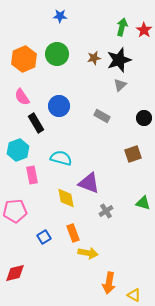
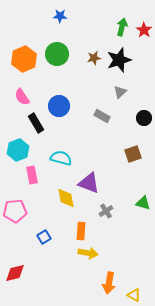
gray triangle: moved 7 px down
orange rectangle: moved 8 px right, 2 px up; rotated 24 degrees clockwise
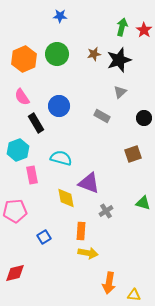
brown star: moved 4 px up
yellow triangle: rotated 24 degrees counterclockwise
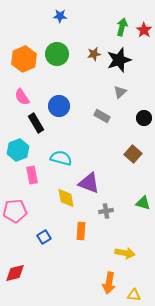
brown square: rotated 30 degrees counterclockwise
gray cross: rotated 24 degrees clockwise
yellow arrow: moved 37 px right
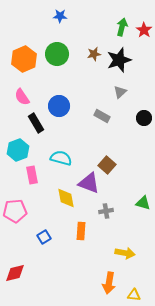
brown square: moved 26 px left, 11 px down
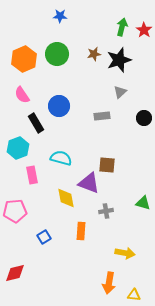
pink semicircle: moved 2 px up
gray rectangle: rotated 35 degrees counterclockwise
cyan hexagon: moved 2 px up
brown square: rotated 36 degrees counterclockwise
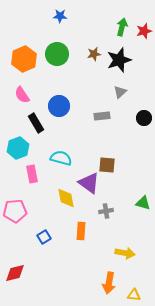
red star: moved 1 px down; rotated 21 degrees clockwise
pink rectangle: moved 1 px up
purple triangle: rotated 15 degrees clockwise
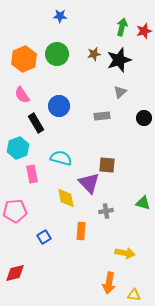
purple triangle: rotated 10 degrees clockwise
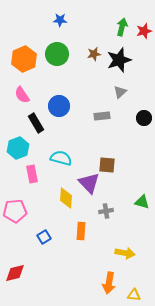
blue star: moved 4 px down
yellow diamond: rotated 15 degrees clockwise
green triangle: moved 1 px left, 1 px up
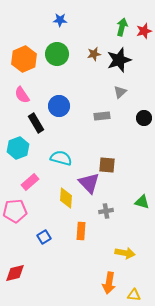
pink rectangle: moved 2 px left, 8 px down; rotated 60 degrees clockwise
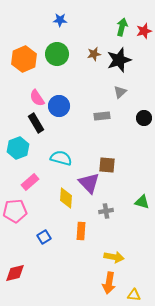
pink semicircle: moved 15 px right, 3 px down
yellow arrow: moved 11 px left, 4 px down
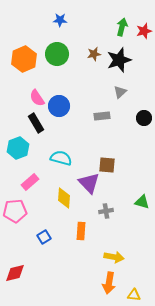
yellow diamond: moved 2 px left
